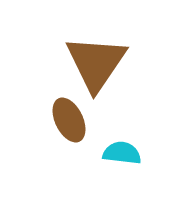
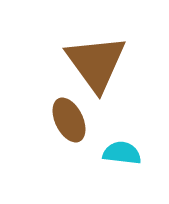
brown triangle: rotated 10 degrees counterclockwise
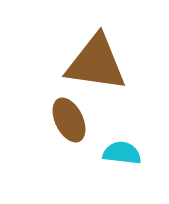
brown triangle: rotated 46 degrees counterclockwise
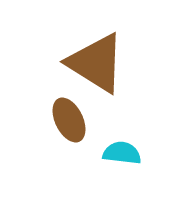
brown triangle: rotated 24 degrees clockwise
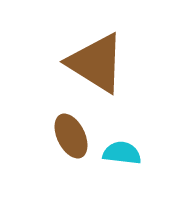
brown ellipse: moved 2 px right, 16 px down
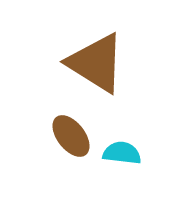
brown ellipse: rotated 12 degrees counterclockwise
